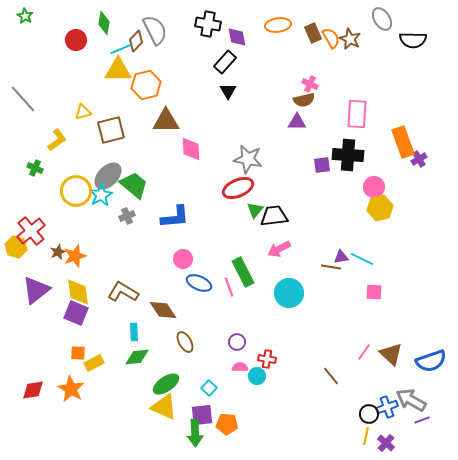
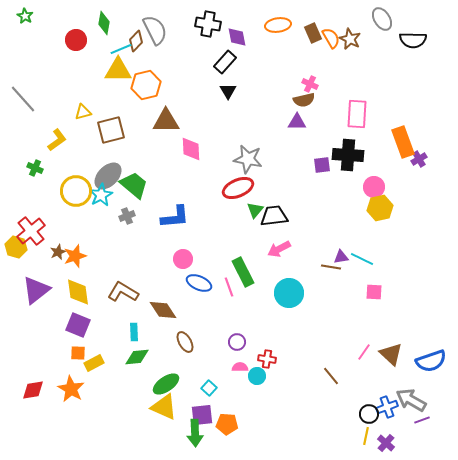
purple square at (76, 313): moved 2 px right, 12 px down
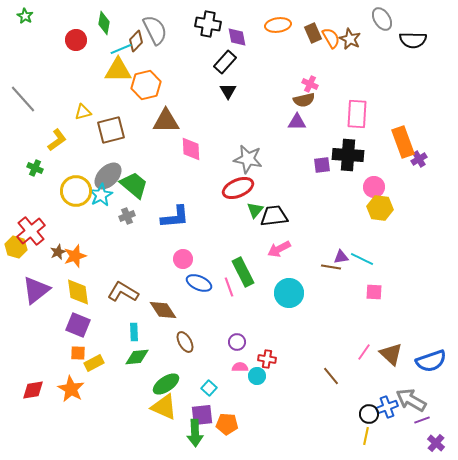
yellow hexagon at (380, 208): rotated 20 degrees clockwise
purple cross at (386, 443): moved 50 px right
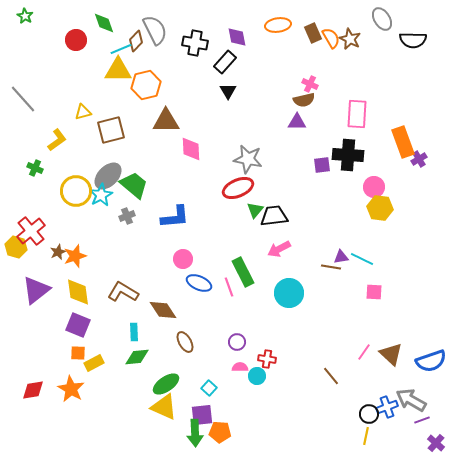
green diamond at (104, 23): rotated 30 degrees counterclockwise
black cross at (208, 24): moved 13 px left, 19 px down
orange pentagon at (227, 424): moved 7 px left, 8 px down
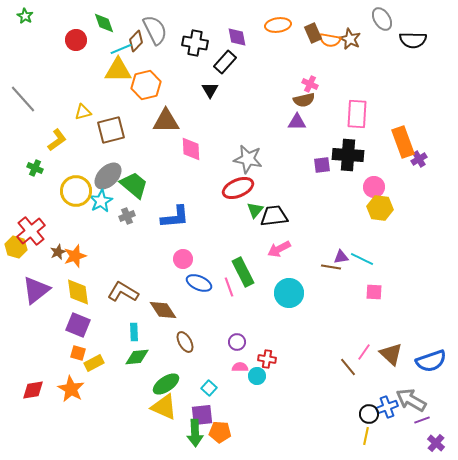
orange semicircle at (331, 38): moved 1 px left, 2 px down; rotated 130 degrees clockwise
black triangle at (228, 91): moved 18 px left, 1 px up
cyan star at (101, 195): moved 6 px down
orange square at (78, 353): rotated 14 degrees clockwise
brown line at (331, 376): moved 17 px right, 9 px up
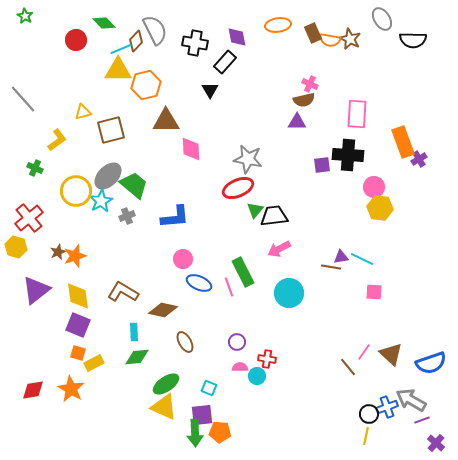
green diamond at (104, 23): rotated 25 degrees counterclockwise
red cross at (31, 231): moved 2 px left, 13 px up
yellow diamond at (78, 292): moved 4 px down
brown diamond at (163, 310): rotated 44 degrees counterclockwise
blue semicircle at (431, 361): moved 2 px down
cyan square at (209, 388): rotated 21 degrees counterclockwise
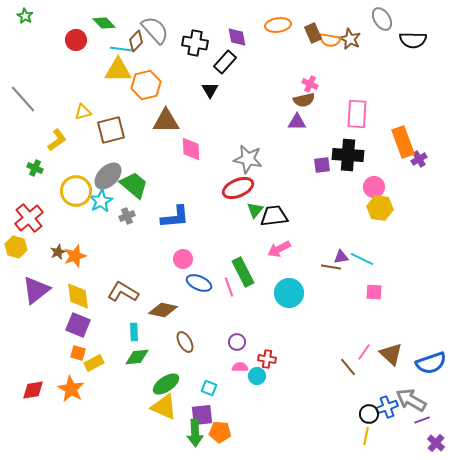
gray semicircle at (155, 30): rotated 16 degrees counterclockwise
cyan line at (121, 49): rotated 30 degrees clockwise
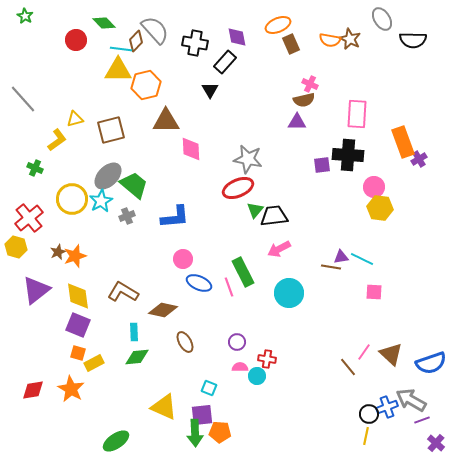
orange ellipse at (278, 25): rotated 15 degrees counterclockwise
brown rectangle at (313, 33): moved 22 px left, 11 px down
yellow triangle at (83, 112): moved 8 px left, 7 px down
yellow circle at (76, 191): moved 4 px left, 8 px down
green ellipse at (166, 384): moved 50 px left, 57 px down
